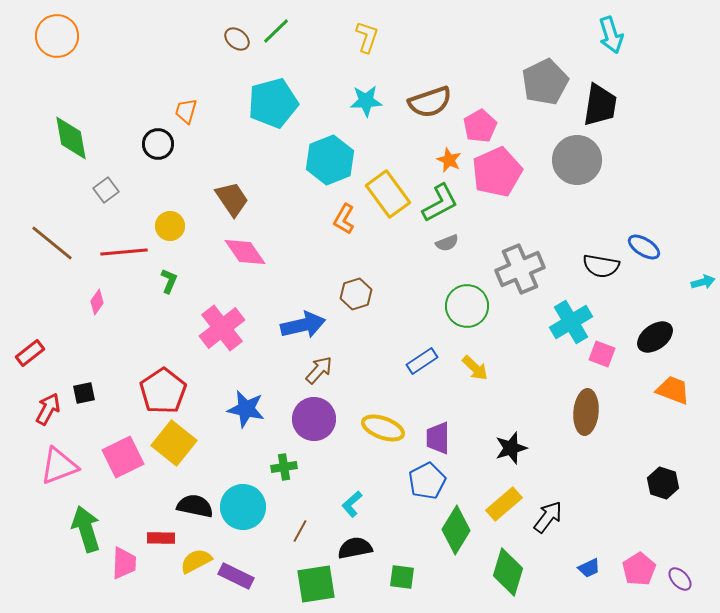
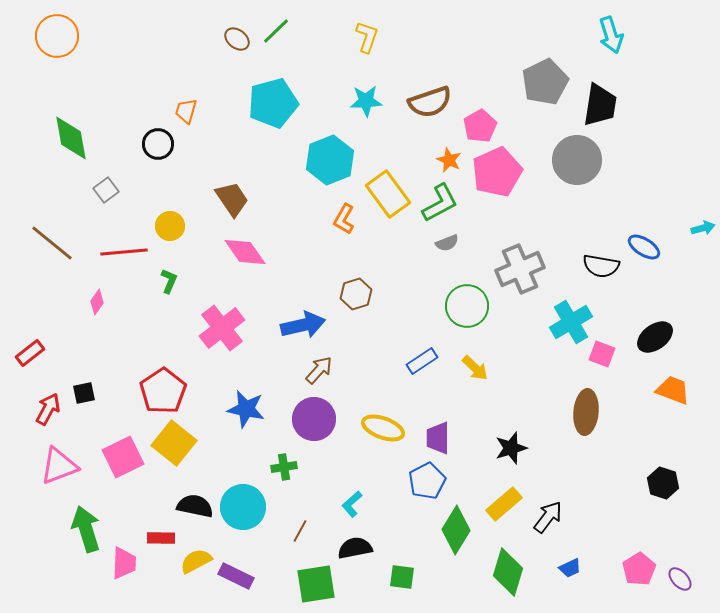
cyan arrow at (703, 282): moved 54 px up
blue trapezoid at (589, 568): moved 19 px left
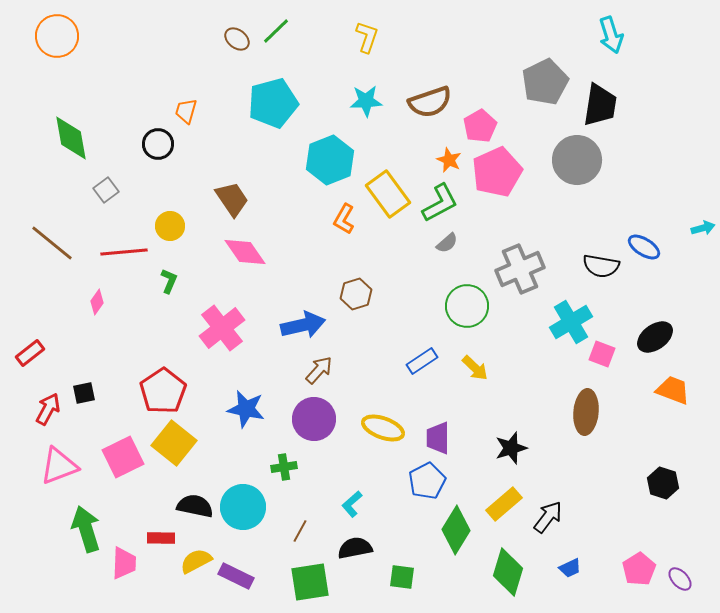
gray semicircle at (447, 243): rotated 20 degrees counterclockwise
green square at (316, 584): moved 6 px left, 2 px up
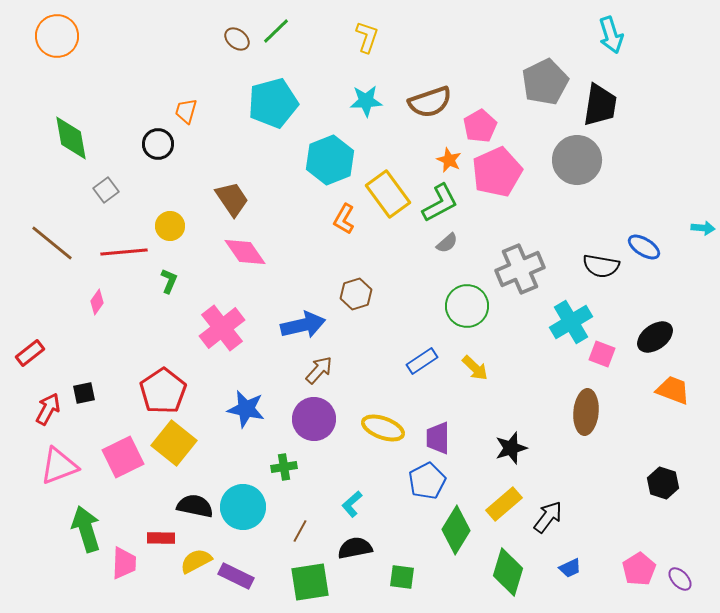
cyan arrow at (703, 228): rotated 20 degrees clockwise
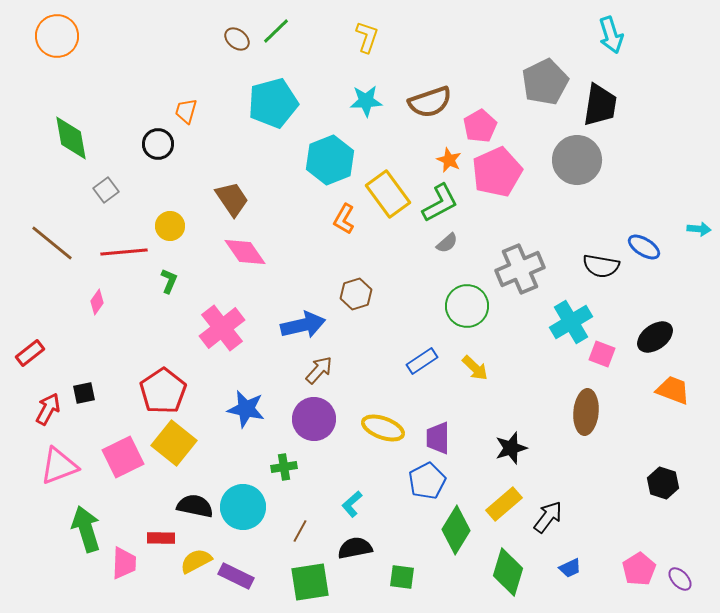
cyan arrow at (703, 228): moved 4 px left, 1 px down
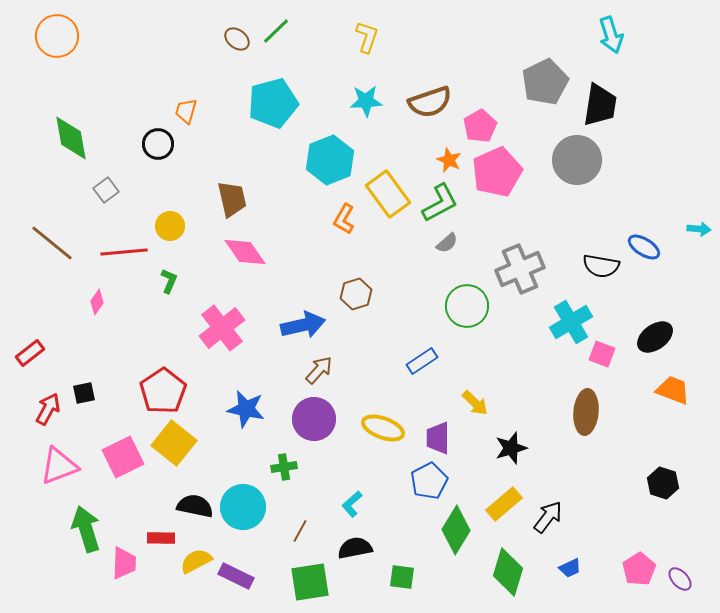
brown trapezoid at (232, 199): rotated 21 degrees clockwise
yellow arrow at (475, 368): moved 35 px down
blue pentagon at (427, 481): moved 2 px right
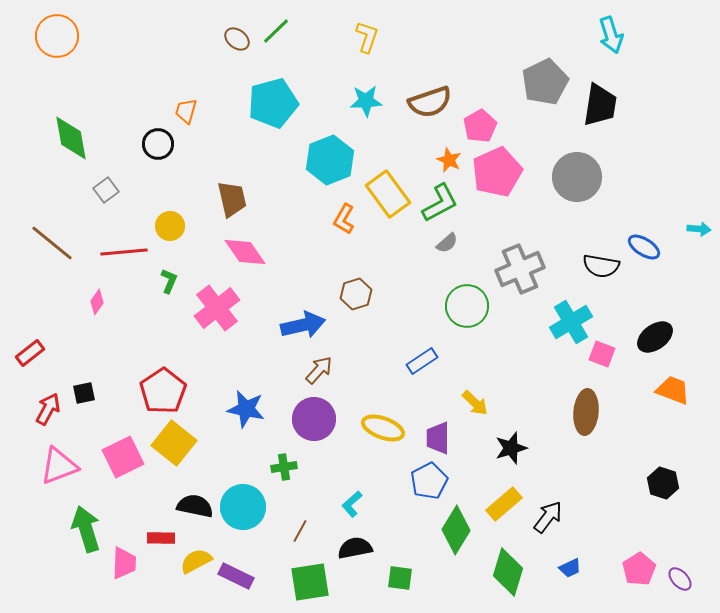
gray circle at (577, 160): moved 17 px down
pink cross at (222, 328): moved 5 px left, 20 px up
green square at (402, 577): moved 2 px left, 1 px down
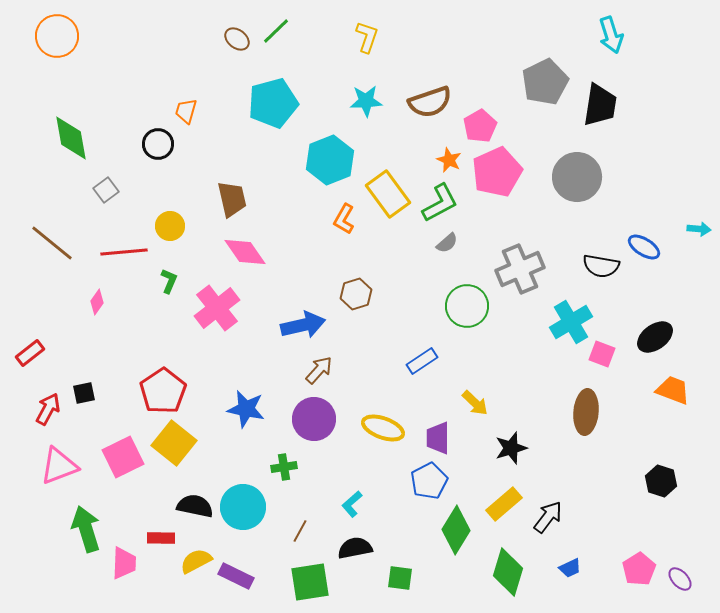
black hexagon at (663, 483): moved 2 px left, 2 px up
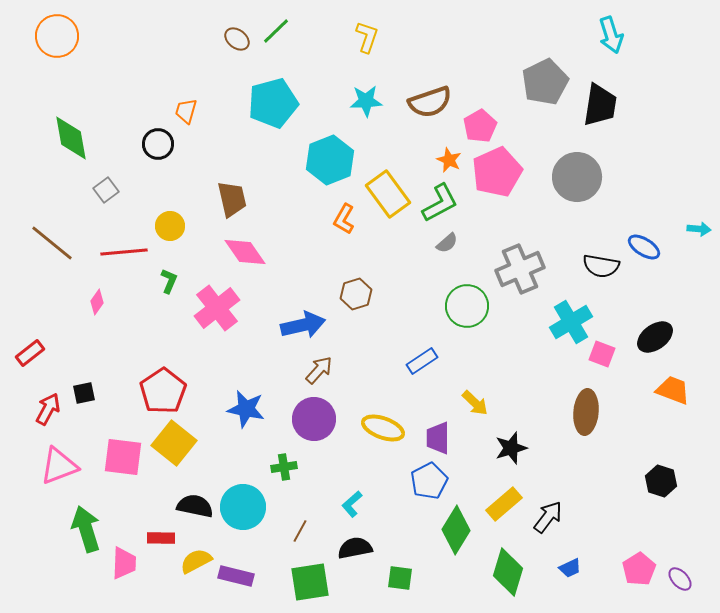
pink square at (123, 457): rotated 33 degrees clockwise
purple rectangle at (236, 576): rotated 12 degrees counterclockwise
